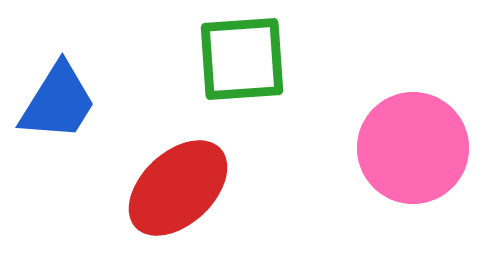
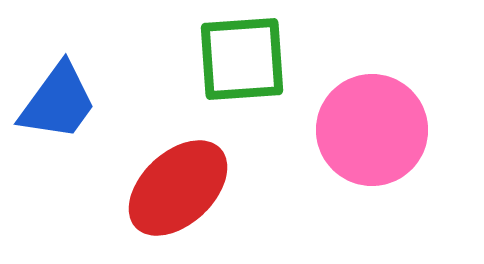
blue trapezoid: rotated 4 degrees clockwise
pink circle: moved 41 px left, 18 px up
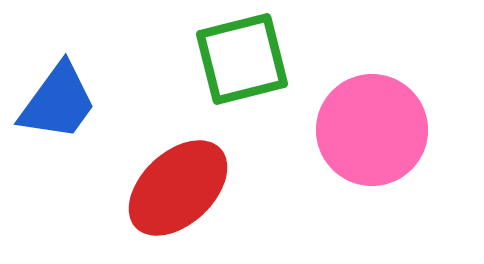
green square: rotated 10 degrees counterclockwise
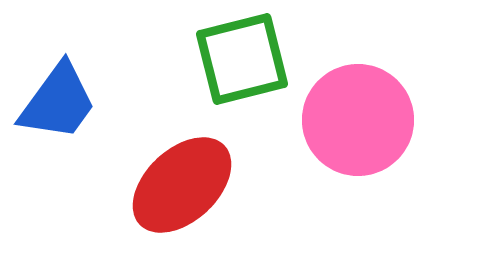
pink circle: moved 14 px left, 10 px up
red ellipse: moved 4 px right, 3 px up
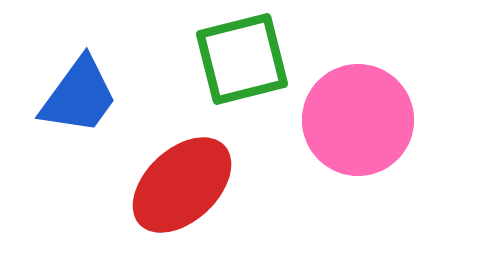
blue trapezoid: moved 21 px right, 6 px up
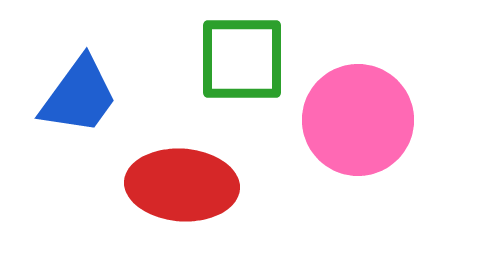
green square: rotated 14 degrees clockwise
red ellipse: rotated 47 degrees clockwise
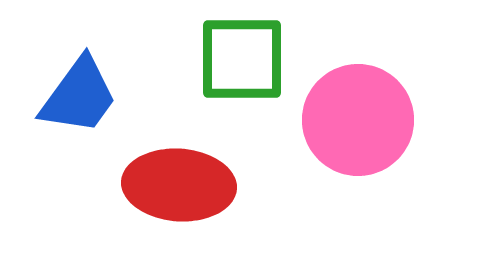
red ellipse: moved 3 px left
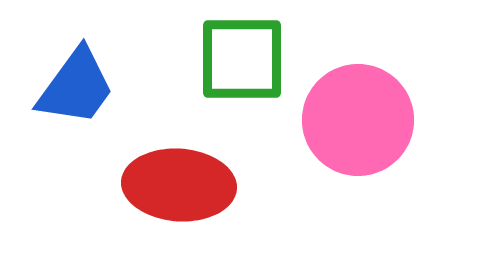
blue trapezoid: moved 3 px left, 9 px up
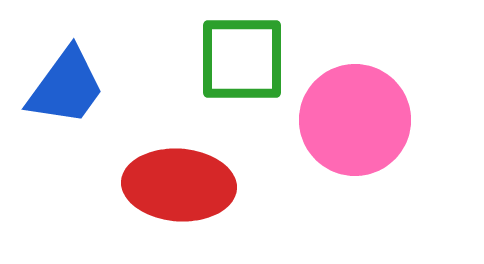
blue trapezoid: moved 10 px left
pink circle: moved 3 px left
